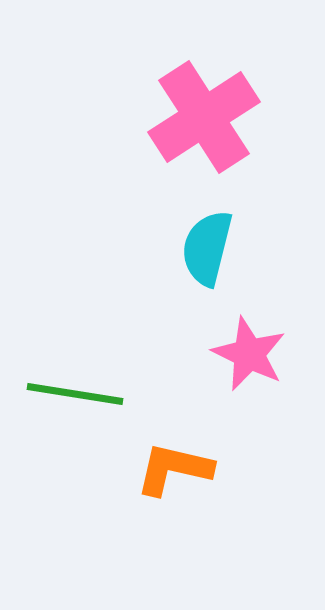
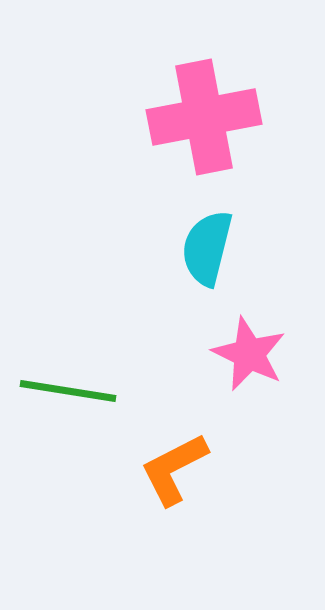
pink cross: rotated 22 degrees clockwise
green line: moved 7 px left, 3 px up
orange L-shape: rotated 40 degrees counterclockwise
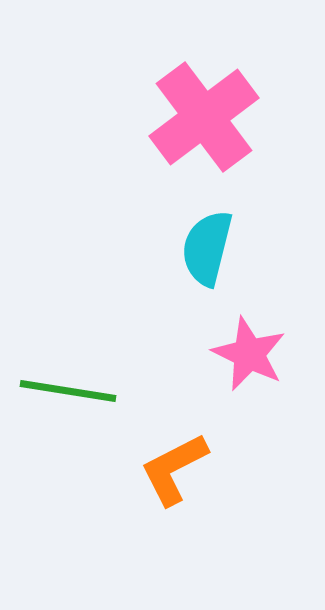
pink cross: rotated 26 degrees counterclockwise
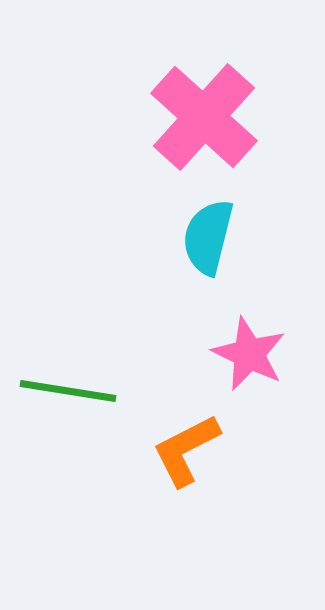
pink cross: rotated 11 degrees counterclockwise
cyan semicircle: moved 1 px right, 11 px up
orange L-shape: moved 12 px right, 19 px up
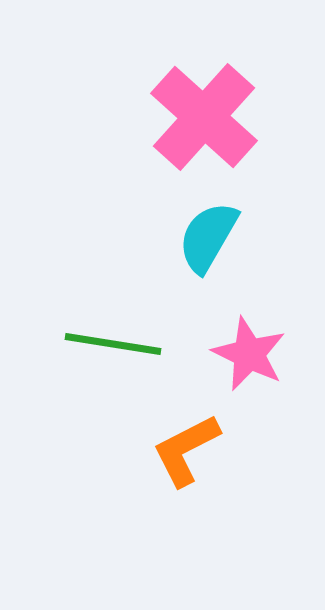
cyan semicircle: rotated 16 degrees clockwise
green line: moved 45 px right, 47 px up
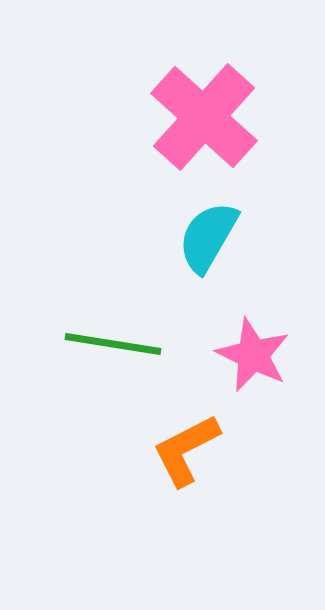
pink star: moved 4 px right, 1 px down
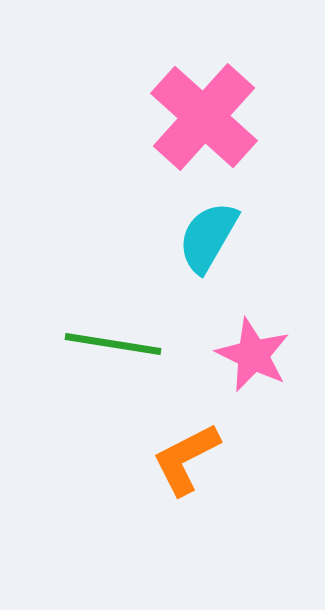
orange L-shape: moved 9 px down
